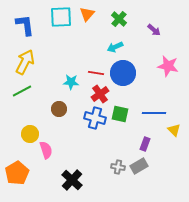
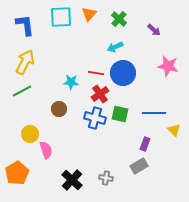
orange triangle: moved 2 px right
gray cross: moved 12 px left, 11 px down
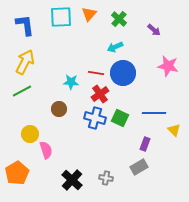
green square: moved 4 px down; rotated 12 degrees clockwise
gray rectangle: moved 1 px down
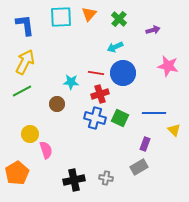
purple arrow: moved 1 px left; rotated 56 degrees counterclockwise
red cross: rotated 18 degrees clockwise
brown circle: moved 2 px left, 5 px up
black cross: moved 2 px right; rotated 35 degrees clockwise
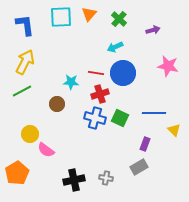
pink semicircle: rotated 144 degrees clockwise
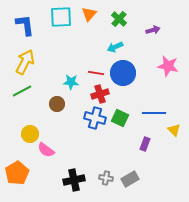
gray rectangle: moved 9 px left, 12 px down
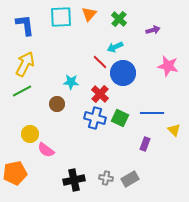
yellow arrow: moved 2 px down
red line: moved 4 px right, 11 px up; rotated 35 degrees clockwise
red cross: rotated 30 degrees counterclockwise
blue line: moved 2 px left
orange pentagon: moved 2 px left; rotated 20 degrees clockwise
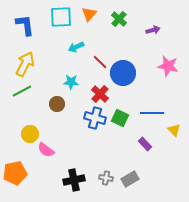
cyan arrow: moved 39 px left
purple rectangle: rotated 64 degrees counterclockwise
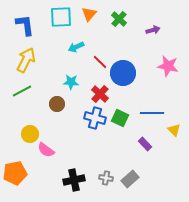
yellow arrow: moved 1 px right, 4 px up
gray rectangle: rotated 12 degrees counterclockwise
